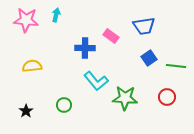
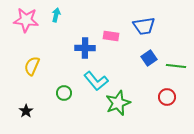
pink rectangle: rotated 28 degrees counterclockwise
yellow semicircle: rotated 60 degrees counterclockwise
green star: moved 7 px left, 5 px down; rotated 25 degrees counterclockwise
green circle: moved 12 px up
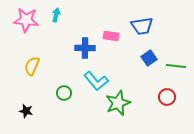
blue trapezoid: moved 2 px left
black star: rotated 24 degrees counterclockwise
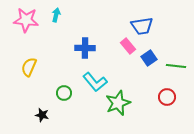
pink rectangle: moved 17 px right, 10 px down; rotated 42 degrees clockwise
yellow semicircle: moved 3 px left, 1 px down
cyan L-shape: moved 1 px left, 1 px down
black star: moved 16 px right, 4 px down
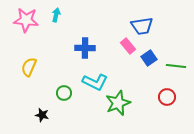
cyan L-shape: rotated 25 degrees counterclockwise
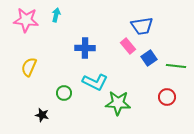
green star: rotated 25 degrees clockwise
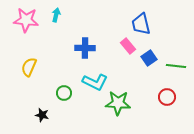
blue trapezoid: moved 1 px left, 2 px up; rotated 85 degrees clockwise
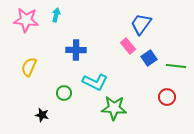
blue trapezoid: rotated 50 degrees clockwise
blue cross: moved 9 px left, 2 px down
green star: moved 4 px left, 5 px down
